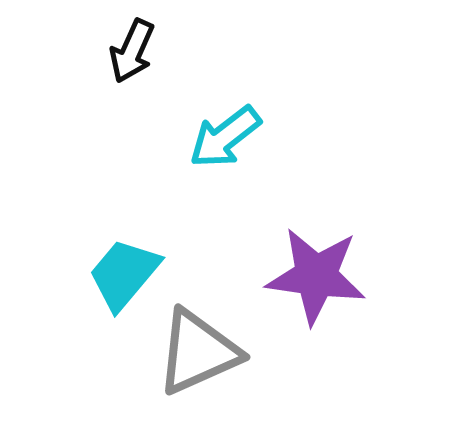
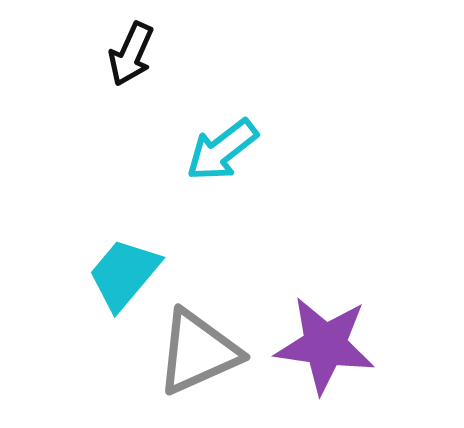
black arrow: moved 1 px left, 3 px down
cyan arrow: moved 3 px left, 13 px down
purple star: moved 9 px right, 69 px down
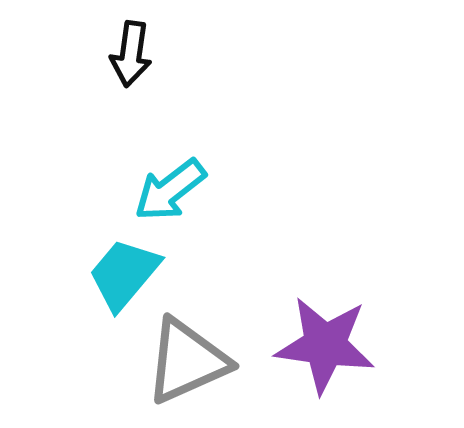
black arrow: rotated 16 degrees counterclockwise
cyan arrow: moved 52 px left, 40 px down
gray triangle: moved 11 px left, 9 px down
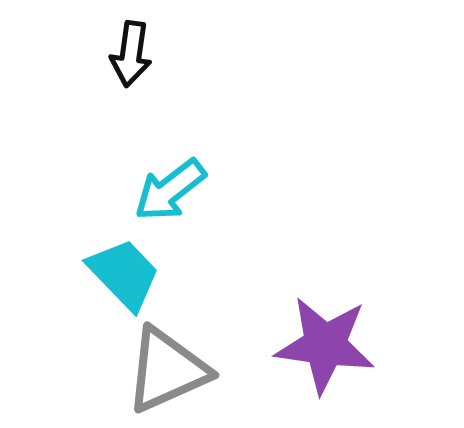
cyan trapezoid: rotated 96 degrees clockwise
gray triangle: moved 20 px left, 9 px down
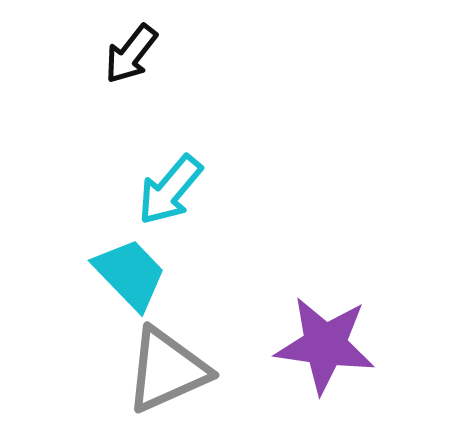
black arrow: rotated 30 degrees clockwise
cyan arrow: rotated 12 degrees counterclockwise
cyan trapezoid: moved 6 px right
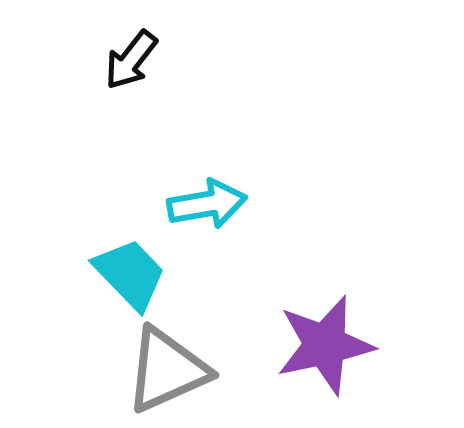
black arrow: moved 6 px down
cyan arrow: moved 37 px right, 14 px down; rotated 140 degrees counterclockwise
purple star: rotated 20 degrees counterclockwise
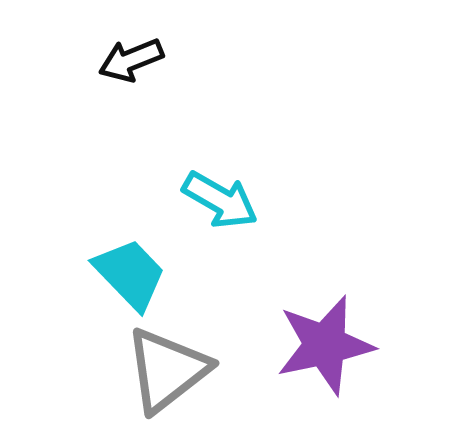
black arrow: rotated 30 degrees clockwise
cyan arrow: moved 13 px right, 4 px up; rotated 40 degrees clockwise
gray triangle: rotated 14 degrees counterclockwise
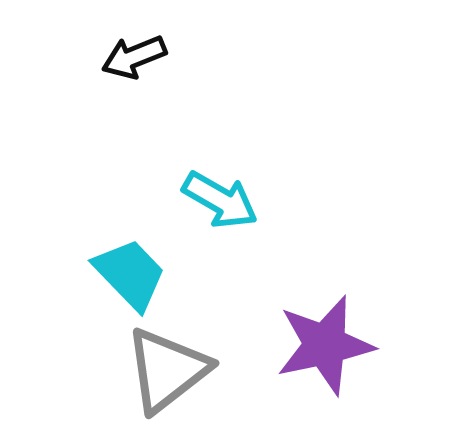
black arrow: moved 3 px right, 3 px up
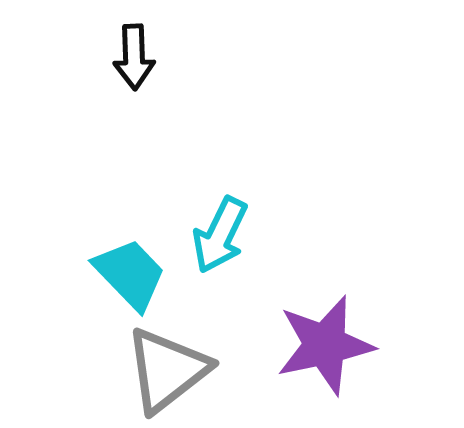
black arrow: rotated 70 degrees counterclockwise
cyan arrow: moved 35 px down; rotated 86 degrees clockwise
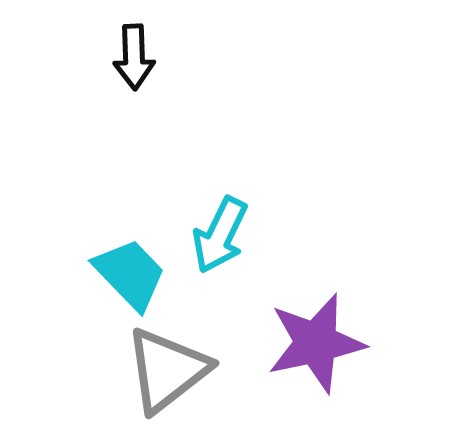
purple star: moved 9 px left, 2 px up
